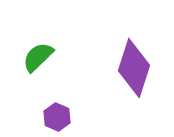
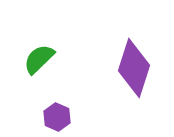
green semicircle: moved 1 px right, 2 px down
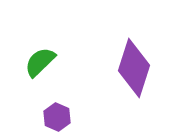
green semicircle: moved 1 px right, 3 px down
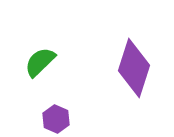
purple hexagon: moved 1 px left, 2 px down
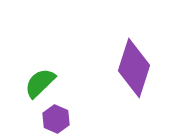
green semicircle: moved 21 px down
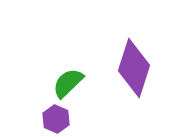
green semicircle: moved 28 px right
